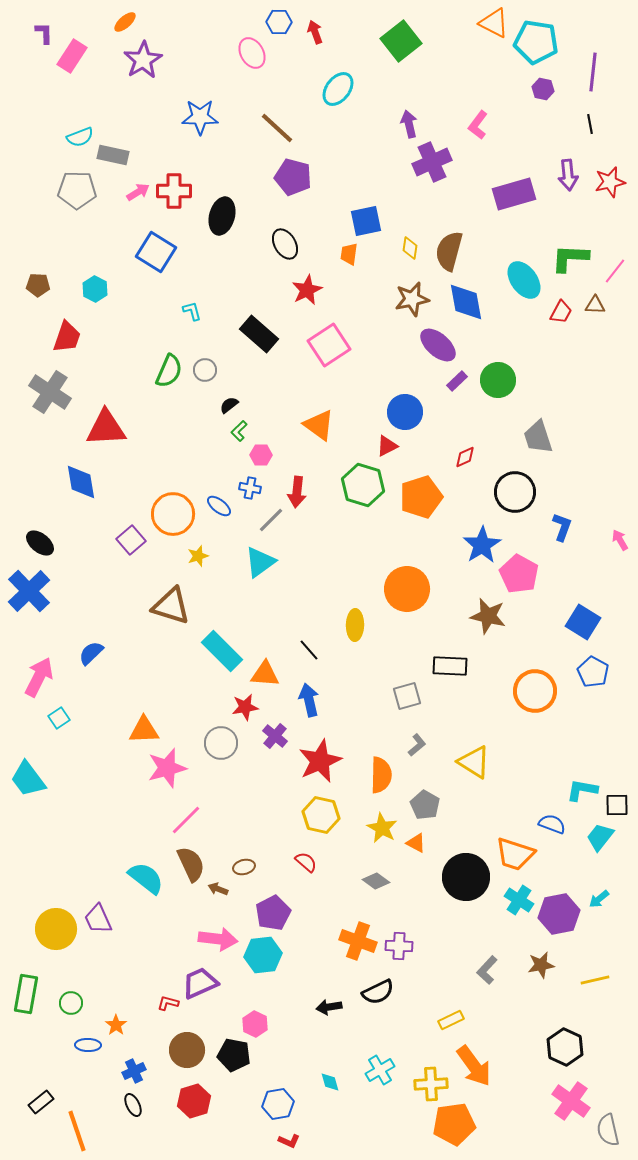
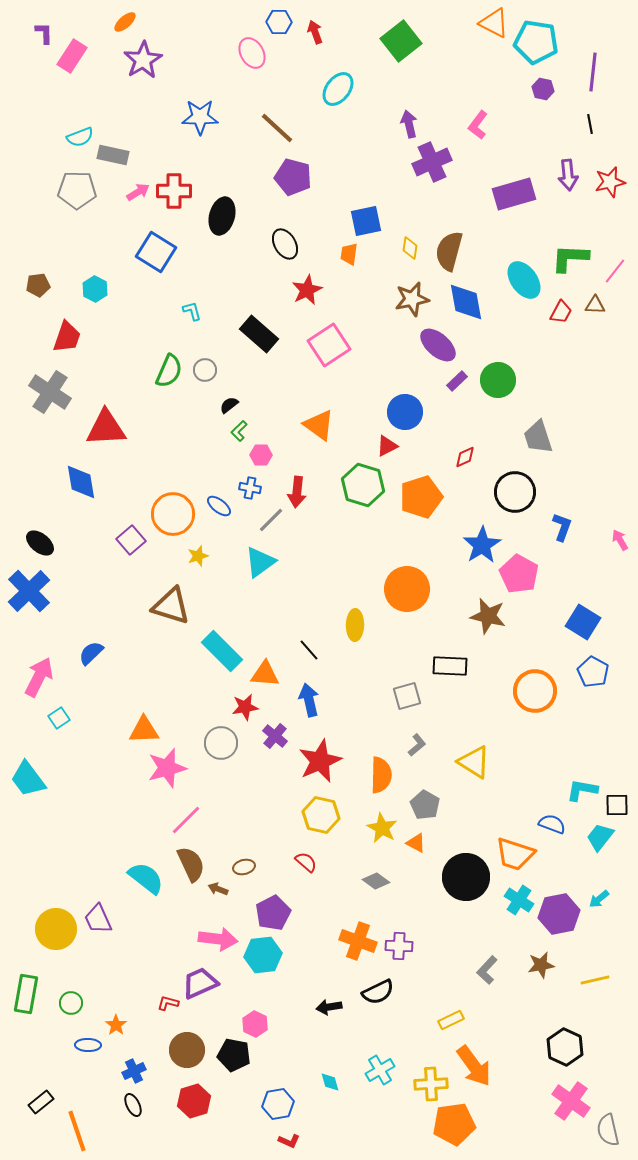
brown pentagon at (38, 285): rotated 10 degrees counterclockwise
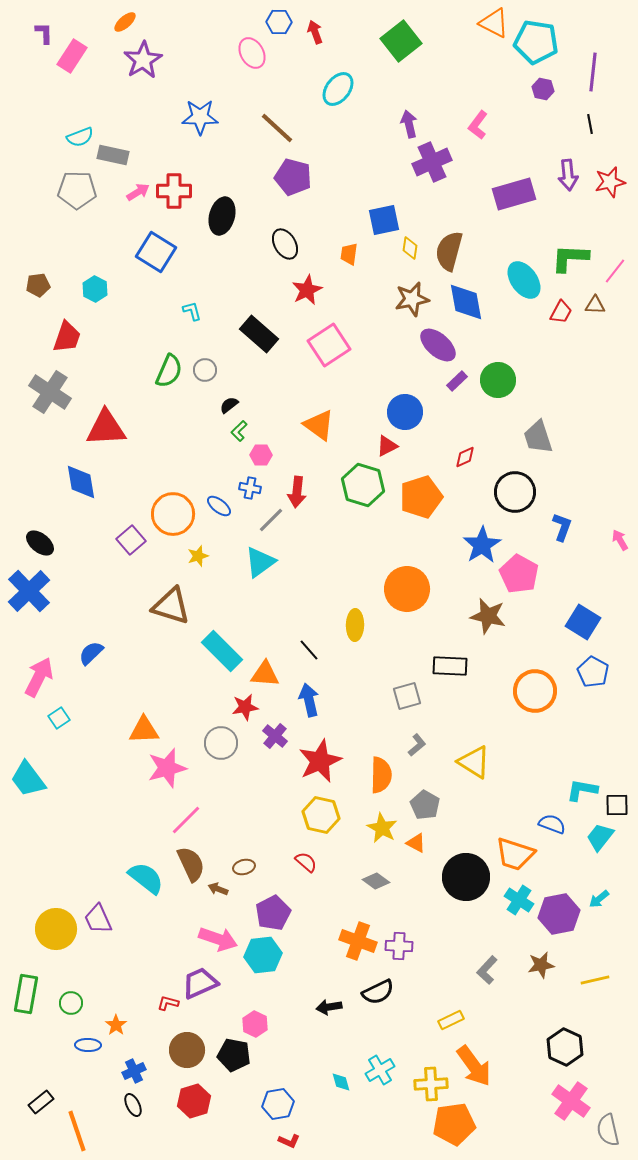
blue square at (366, 221): moved 18 px right, 1 px up
pink arrow at (218, 939): rotated 12 degrees clockwise
cyan diamond at (330, 1082): moved 11 px right
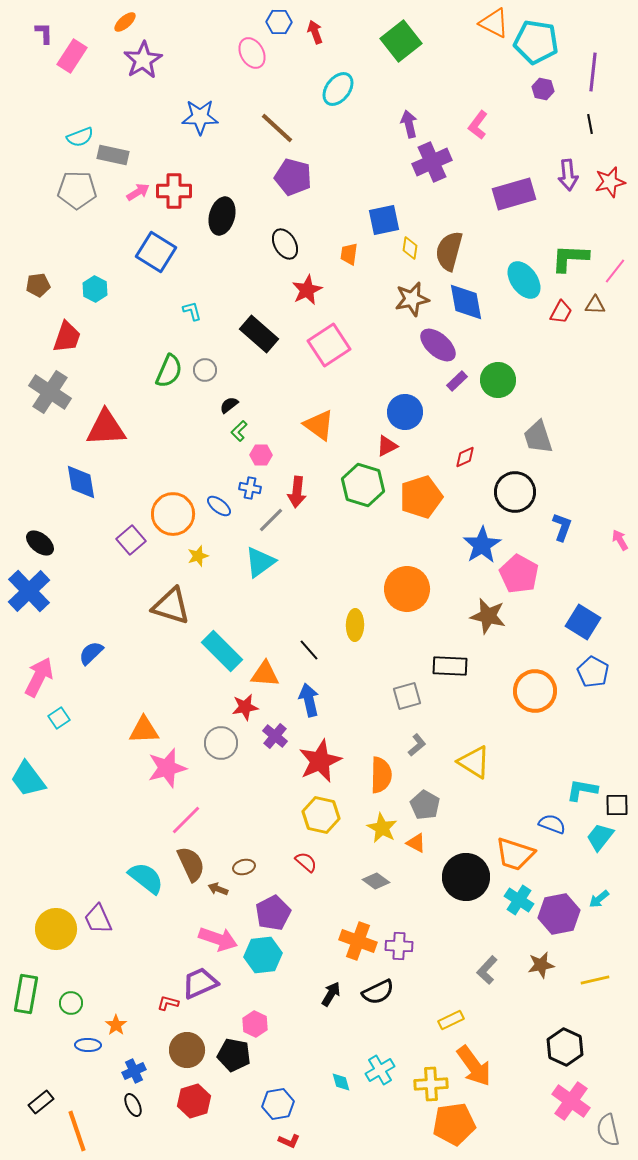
black arrow at (329, 1007): moved 2 px right, 13 px up; rotated 130 degrees clockwise
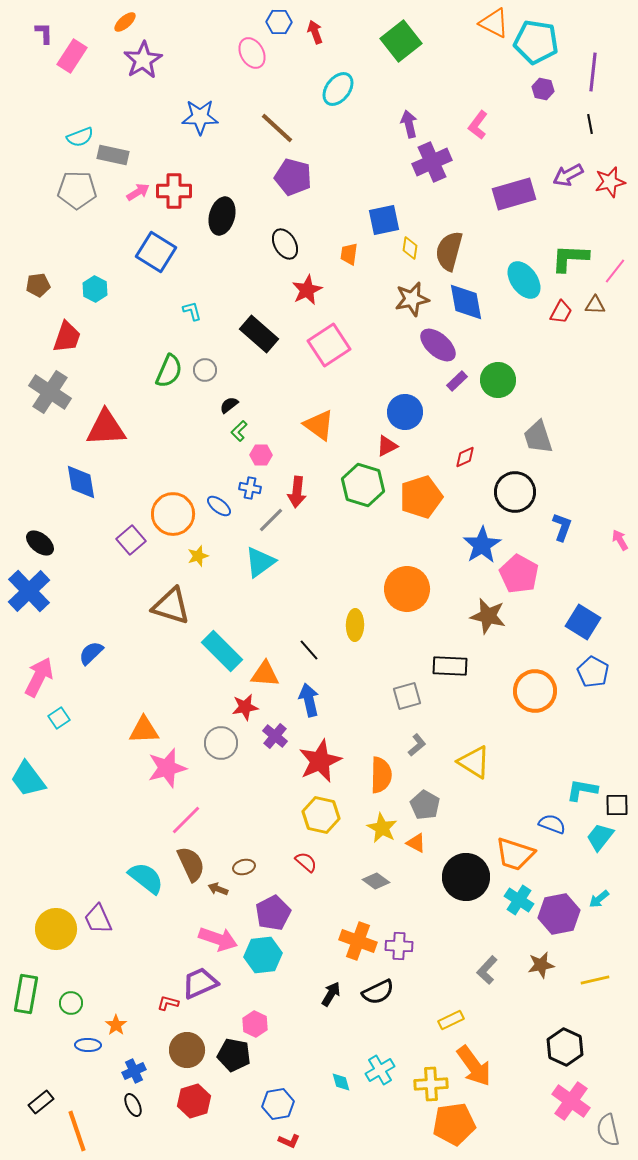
purple arrow at (568, 175): rotated 68 degrees clockwise
